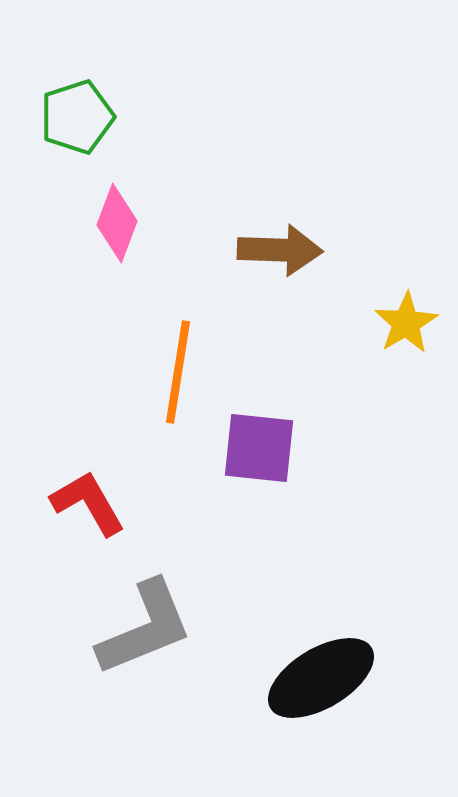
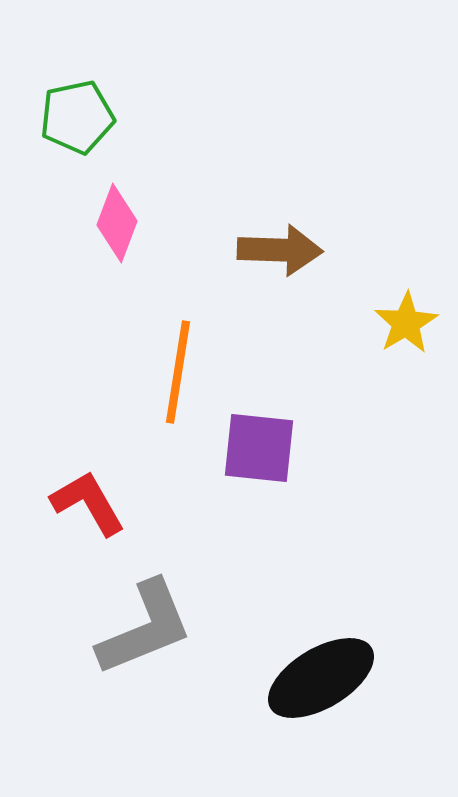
green pentagon: rotated 6 degrees clockwise
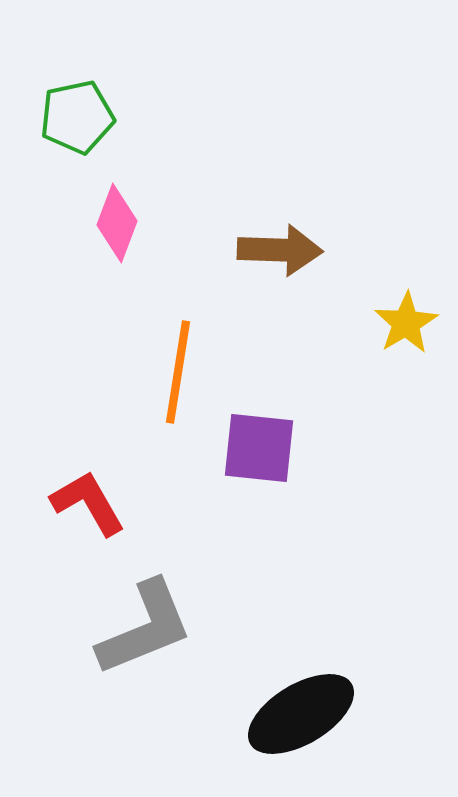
black ellipse: moved 20 px left, 36 px down
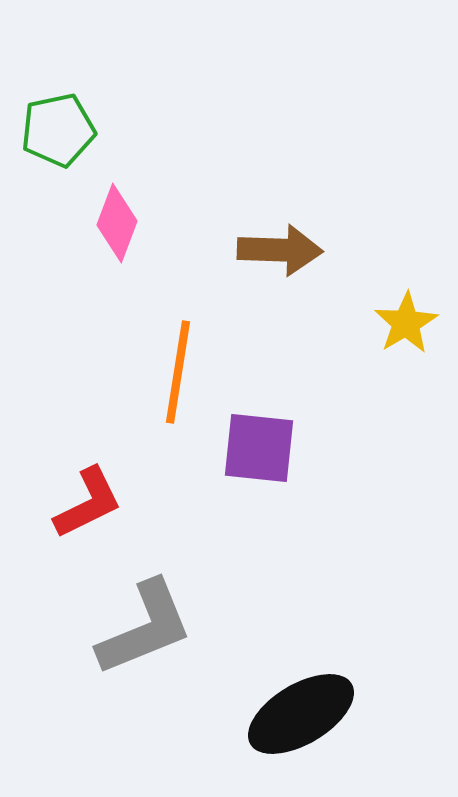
green pentagon: moved 19 px left, 13 px down
red L-shape: rotated 94 degrees clockwise
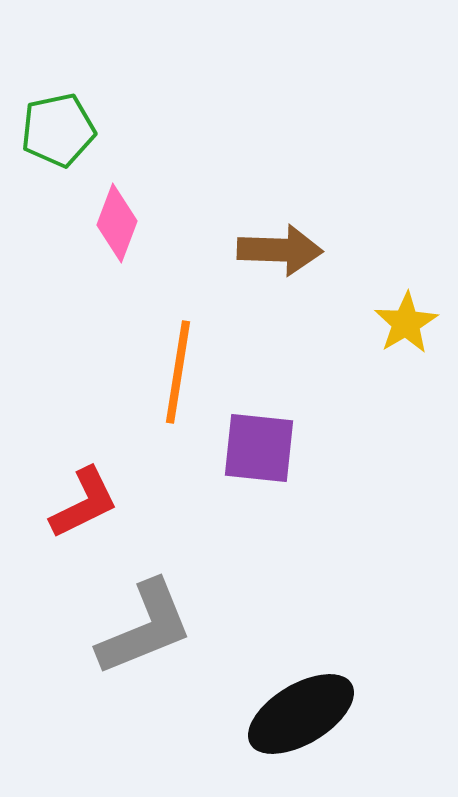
red L-shape: moved 4 px left
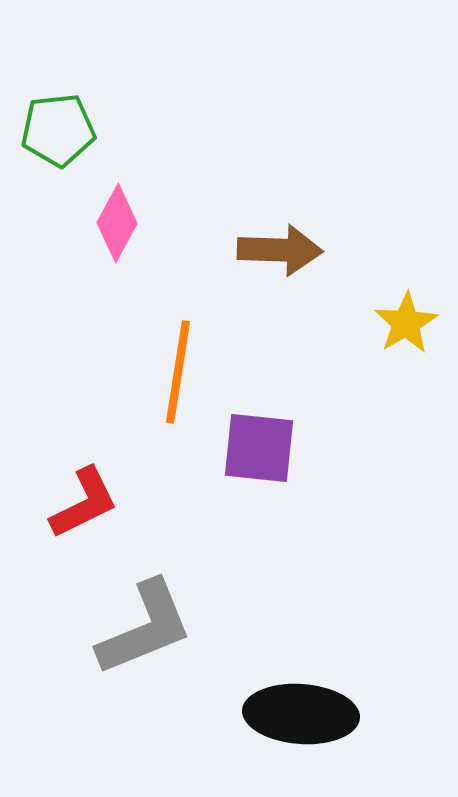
green pentagon: rotated 6 degrees clockwise
pink diamond: rotated 8 degrees clockwise
black ellipse: rotated 35 degrees clockwise
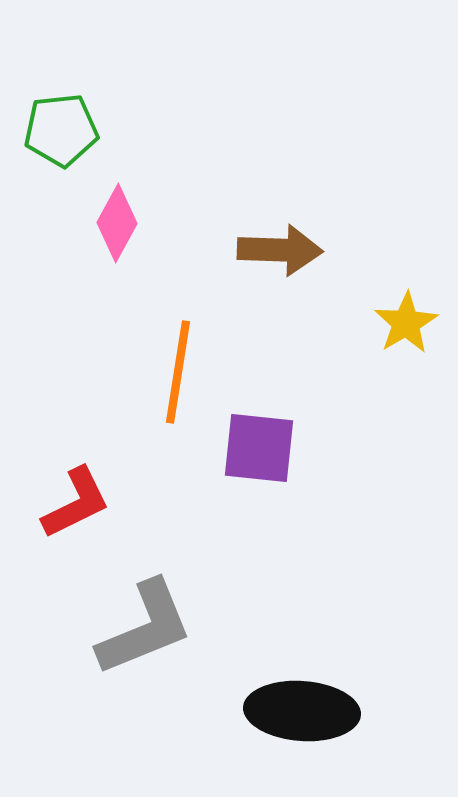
green pentagon: moved 3 px right
red L-shape: moved 8 px left
black ellipse: moved 1 px right, 3 px up
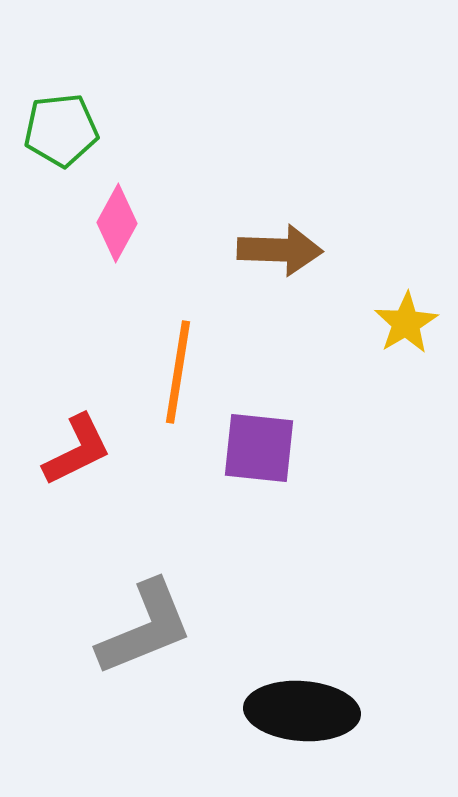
red L-shape: moved 1 px right, 53 px up
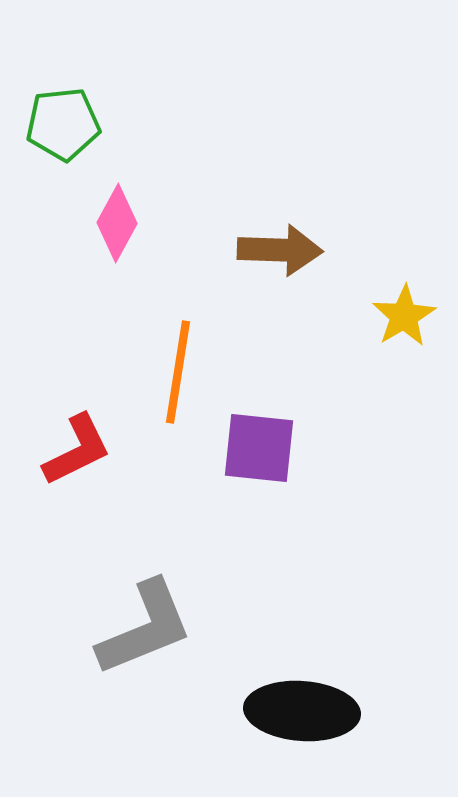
green pentagon: moved 2 px right, 6 px up
yellow star: moved 2 px left, 7 px up
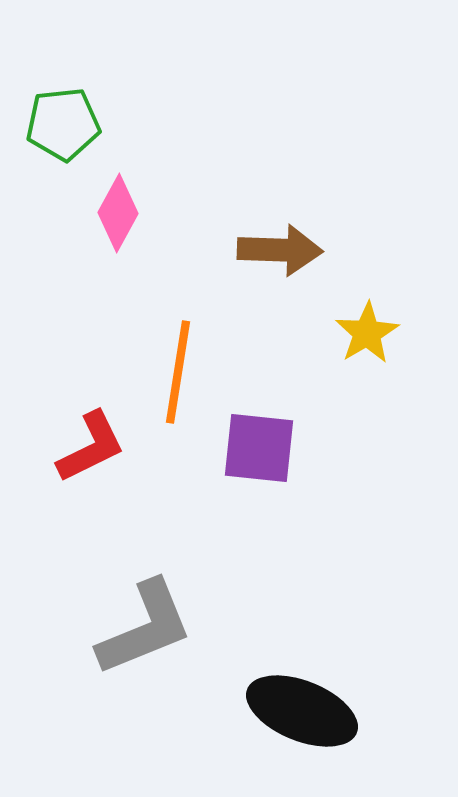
pink diamond: moved 1 px right, 10 px up
yellow star: moved 37 px left, 17 px down
red L-shape: moved 14 px right, 3 px up
black ellipse: rotated 18 degrees clockwise
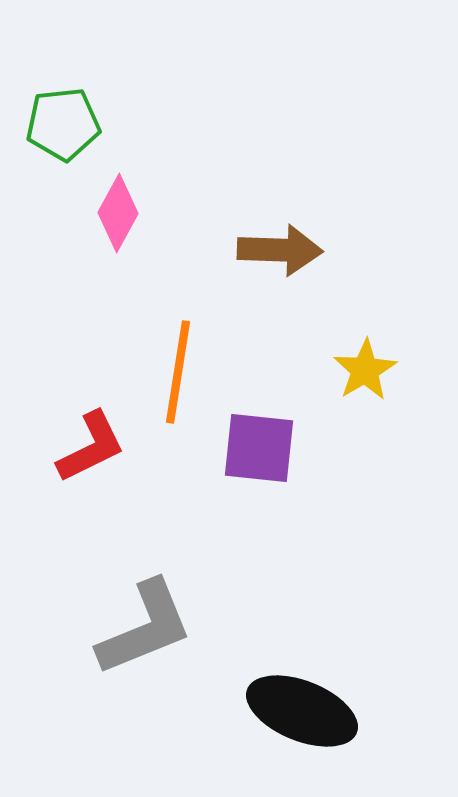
yellow star: moved 2 px left, 37 px down
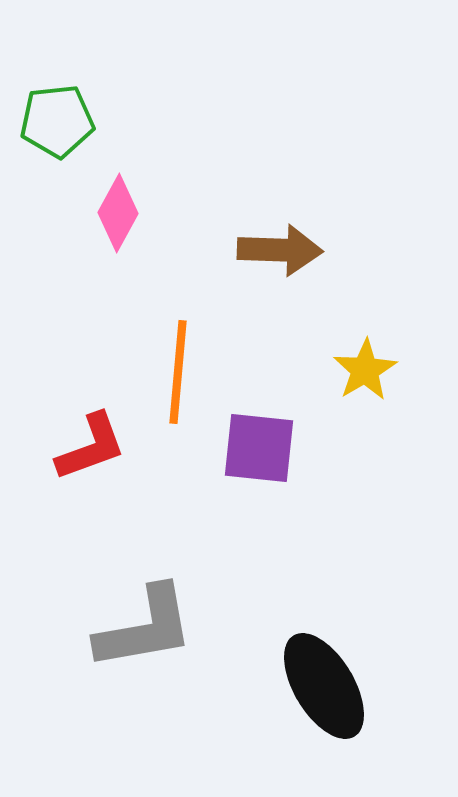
green pentagon: moved 6 px left, 3 px up
orange line: rotated 4 degrees counterclockwise
red L-shape: rotated 6 degrees clockwise
gray L-shape: rotated 12 degrees clockwise
black ellipse: moved 22 px right, 25 px up; rotated 37 degrees clockwise
